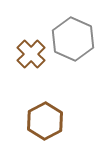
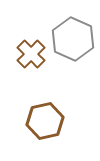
brown hexagon: rotated 15 degrees clockwise
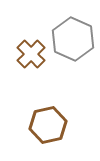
brown hexagon: moved 3 px right, 4 px down
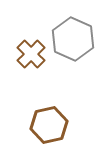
brown hexagon: moved 1 px right
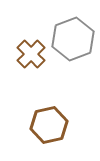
gray hexagon: rotated 15 degrees clockwise
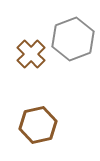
brown hexagon: moved 11 px left
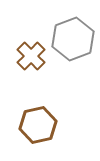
brown cross: moved 2 px down
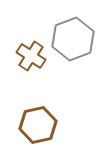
brown cross: rotated 12 degrees counterclockwise
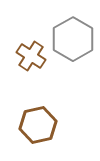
gray hexagon: rotated 9 degrees counterclockwise
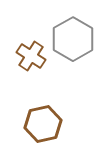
brown hexagon: moved 5 px right, 1 px up
